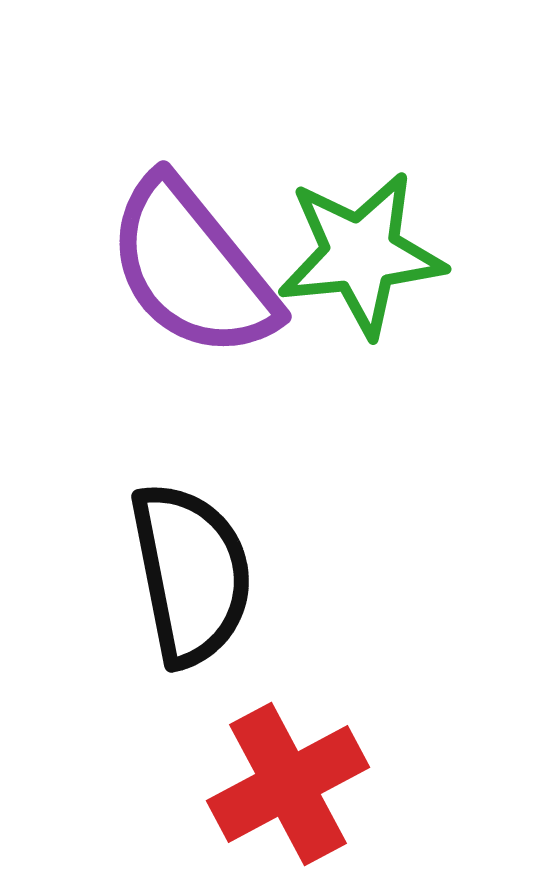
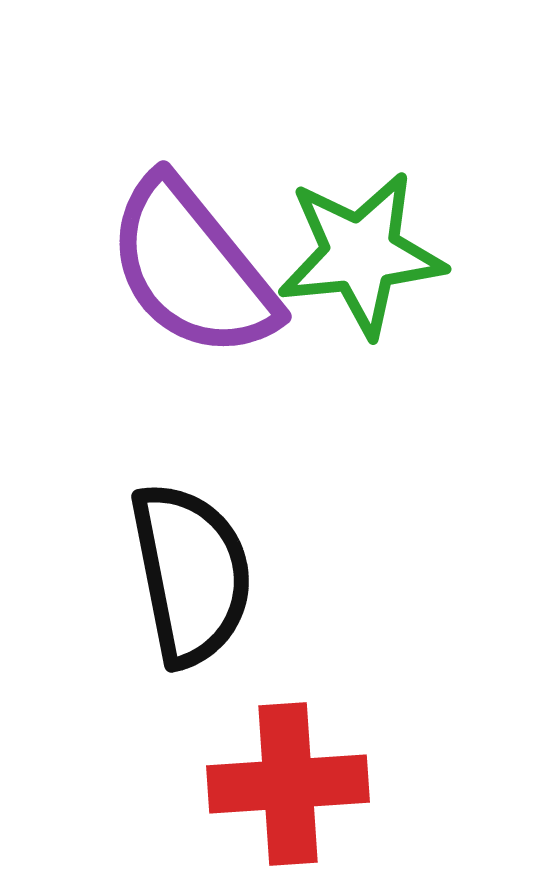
red cross: rotated 24 degrees clockwise
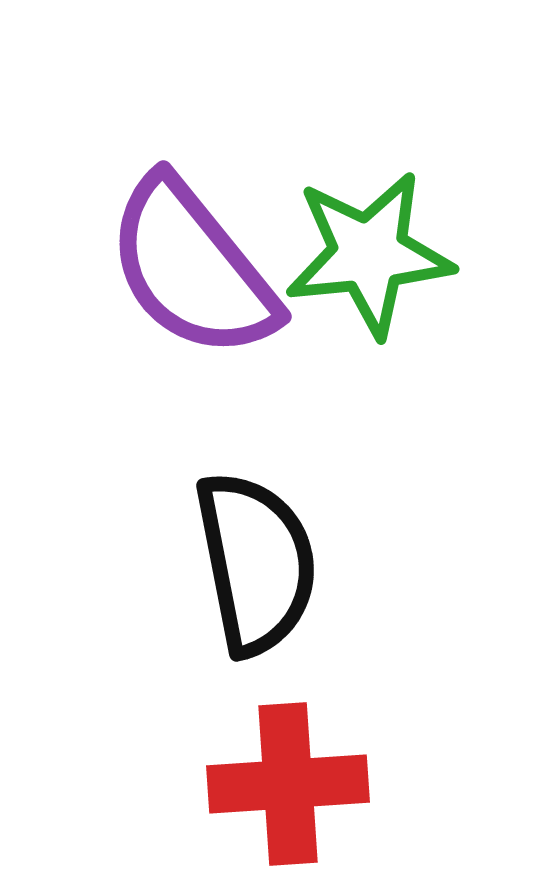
green star: moved 8 px right
black semicircle: moved 65 px right, 11 px up
